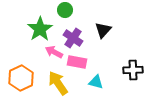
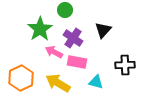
black cross: moved 8 px left, 5 px up
yellow arrow: rotated 25 degrees counterclockwise
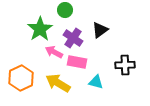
black triangle: moved 3 px left; rotated 12 degrees clockwise
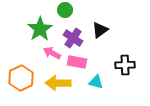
pink arrow: moved 2 px left, 1 px down
yellow arrow: rotated 30 degrees counterclockwise
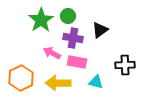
green circle: moved 3 px right, 6 px down
green star: moved 1 px right, 9 px up
purple cross: rotated 24 degrees counterclockwise
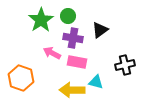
black cross: rotated 12 degrees counterclockwise
orange hexagon: rotated 15 degrees counterclockwise
yellow arrow: moved 14 px right, 7 px down
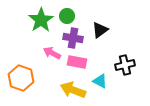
green circle: moved 1 px left
cyan triangle: moved 4 px right, 1 px up; rotated 14 degrees clockwise
yellow arrow: moved 1 px right; rotated 20 degrees clockwise
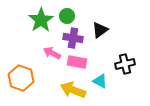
black cross: moved 1 px up
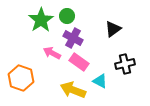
black triangle: moved 13 px right, 1 px up
purple cross: rotated 18 degrees clockwise
pink rectangle: moved 2 px right; rotated 24 degrees clockwise
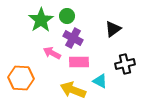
pink rectangle: rotated 36 degrees counterclockwise
orange hexagon: rotated 15 degrees counterclockwise
